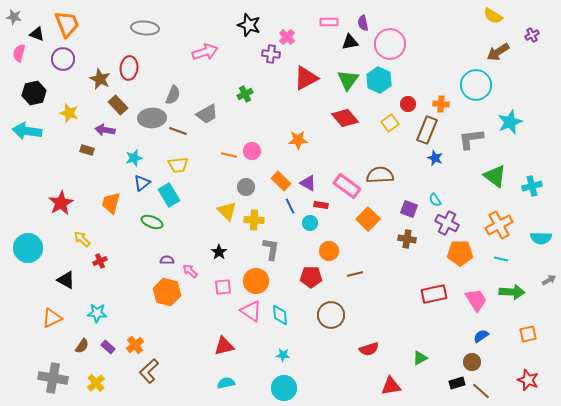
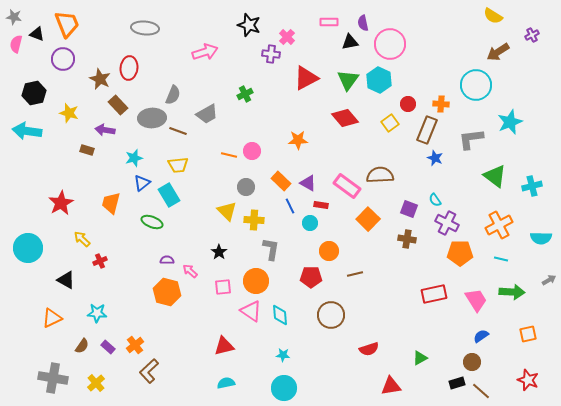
pink semicircle at (19, 53): moved 3 px left, 9 px up
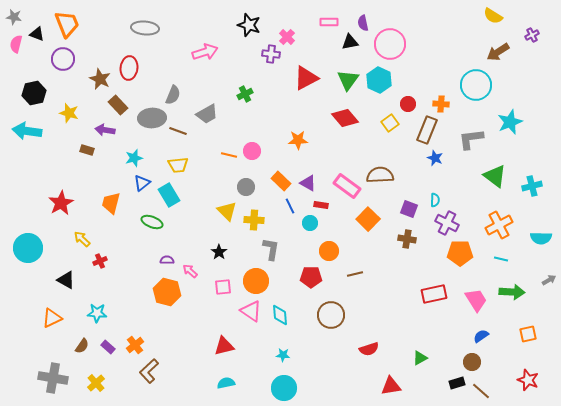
cyan semicircle at (435, 200): rotated 144 degrees counterclockwise
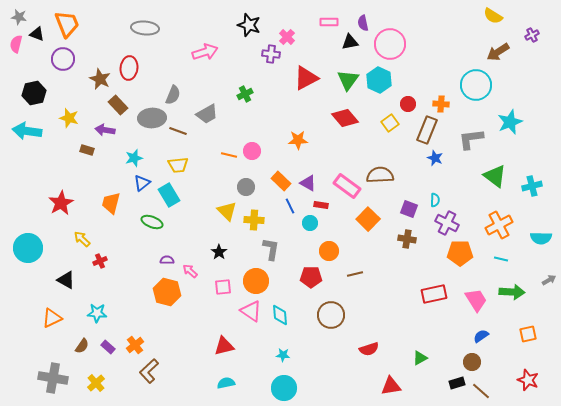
gray star at (14, 17): moved 5 px right
yellow star at (69, 113): moved 5 px down
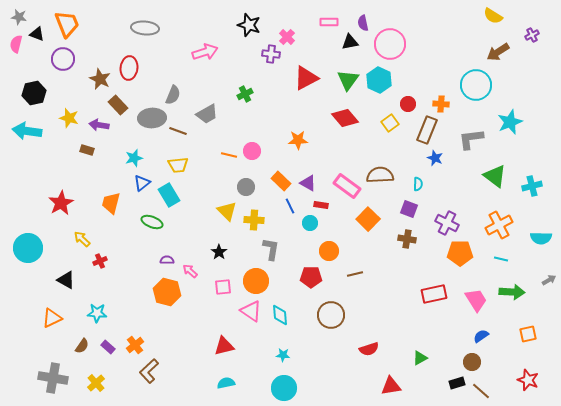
purple arrow at (105, 130): moved 6 px left, 5 px up
cyan semicircle at (435, 200): moved 17 px left, 16 px up
